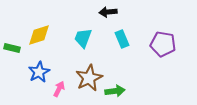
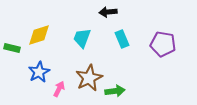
cyan trapezoid: moved 1 px left
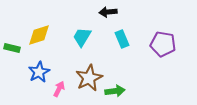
cyan trapezoid: moved 1 px up; rotated 10 degrees clockwise
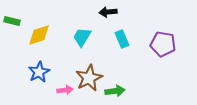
green rectangle: moved 27 px up
pink arrow: moved 6 px right, 1 px down; rotated 56 degrees clockwise
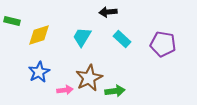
cyan rectangle: rotated 24 degrees counterclockwise
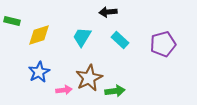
cyan rectangle: moved 2 px left, 1 px down
purple pentagon: rotated 25 degrees counterclockwise
pink arrow: moved 1 px left
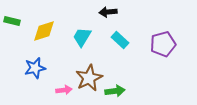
yellow diamond: moved 5 px right, 4 px up
blue star: moved 4 px left, 4 px up; rotated 15 degrees clockwise
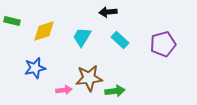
brown star: rotated 20 degrees clockwise
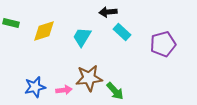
green rectangle: moved 1 px left, 2 px down
cyan rectangle: moved 2 px right, 8 px up
blue star: moved 19 px down
green arrow: rotated 54 degrees clockwise
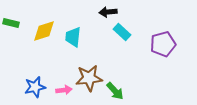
cyan trapezoid: moved 9 px left; rotated 25 degrees counterclockwise
